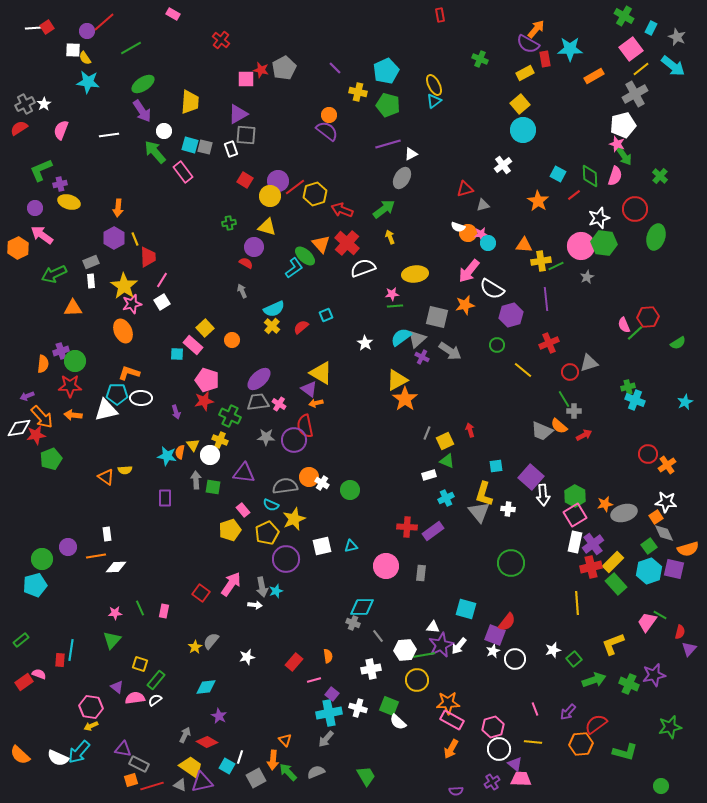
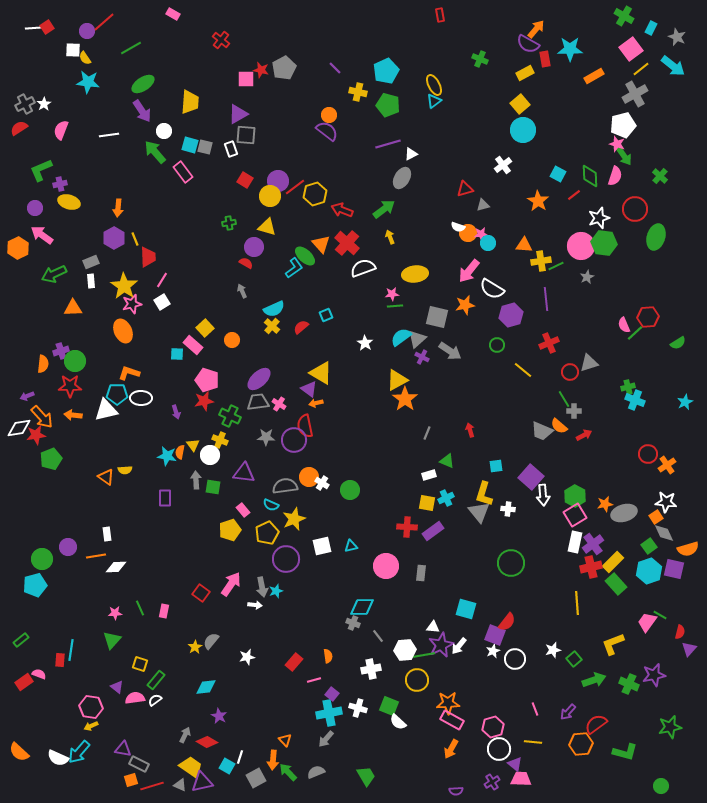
yellow square at (445, 441): moved 18 px left, 62 px down; rotated 36 degrees clockwise
orange semicircle at (20, 755): moved 1 px left, 3 px up
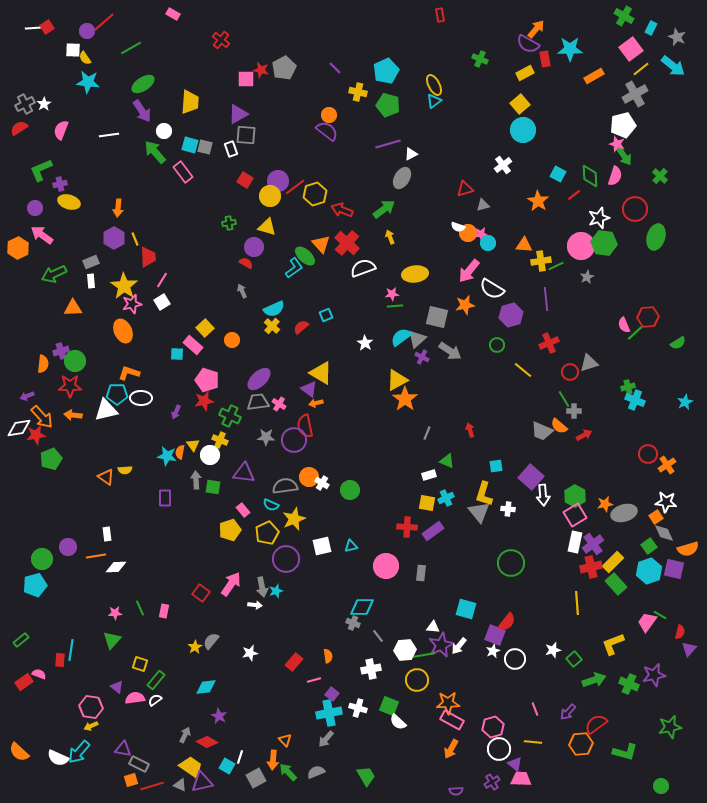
purple arrow at (176, 412): rotated 40 degrees clockwise
white star at (247, 657): moved 3 px right, 4 px up
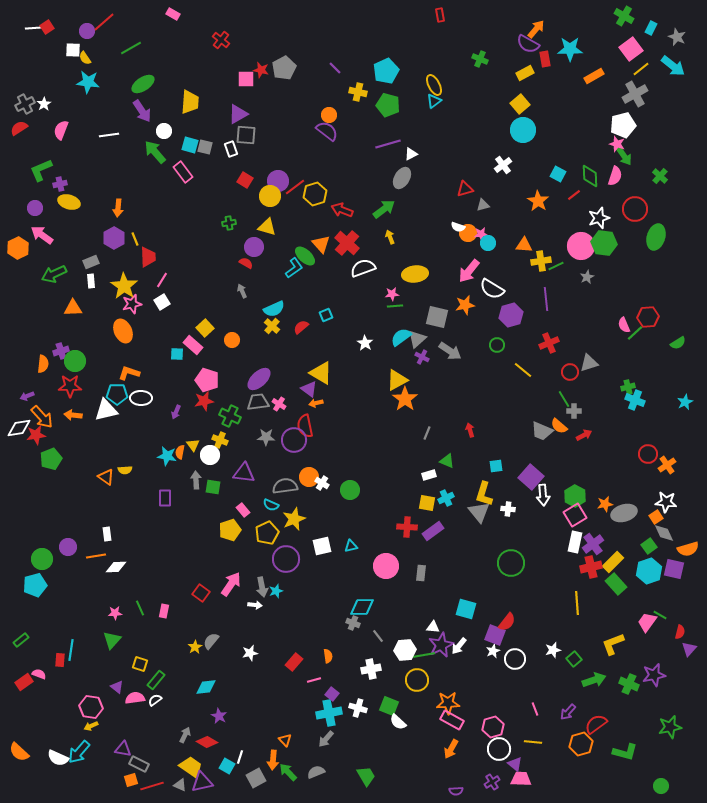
orange hexagon at (581, 744): rotated 10 degrees counterclockwise
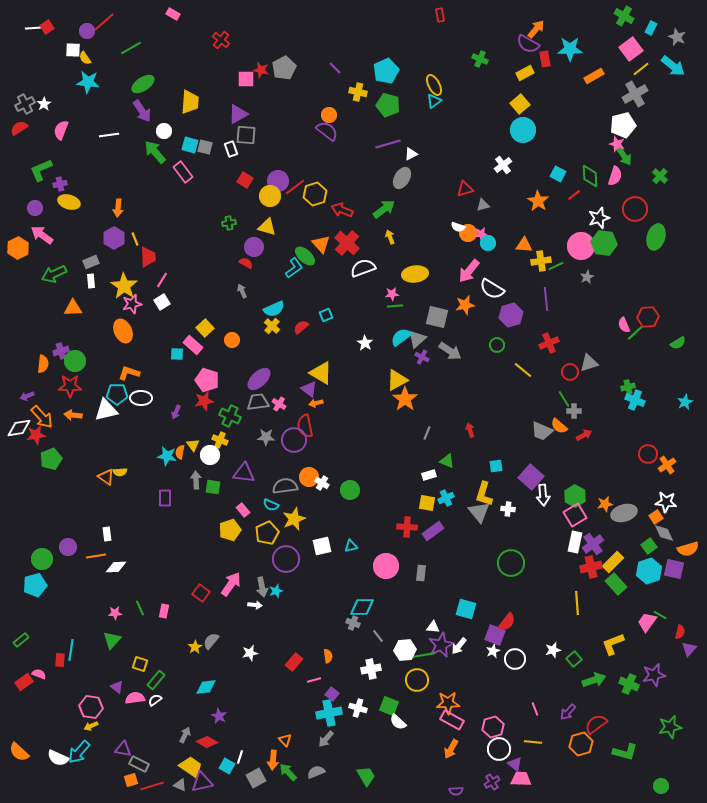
yellow semicircle at (125, 470): moved 5 px left, 2 px down
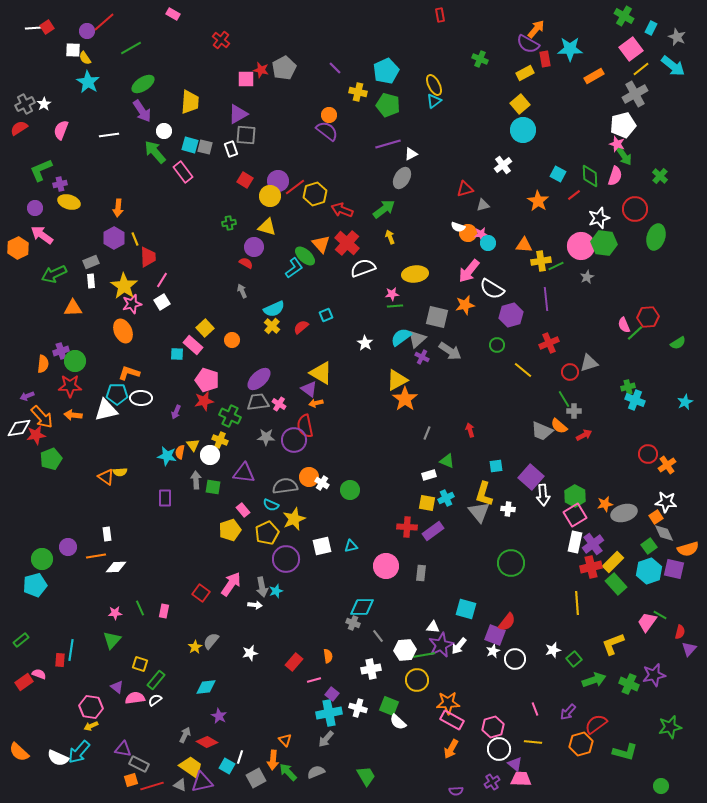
cyan star at (88, 82): rotated 25 degrees clockwise
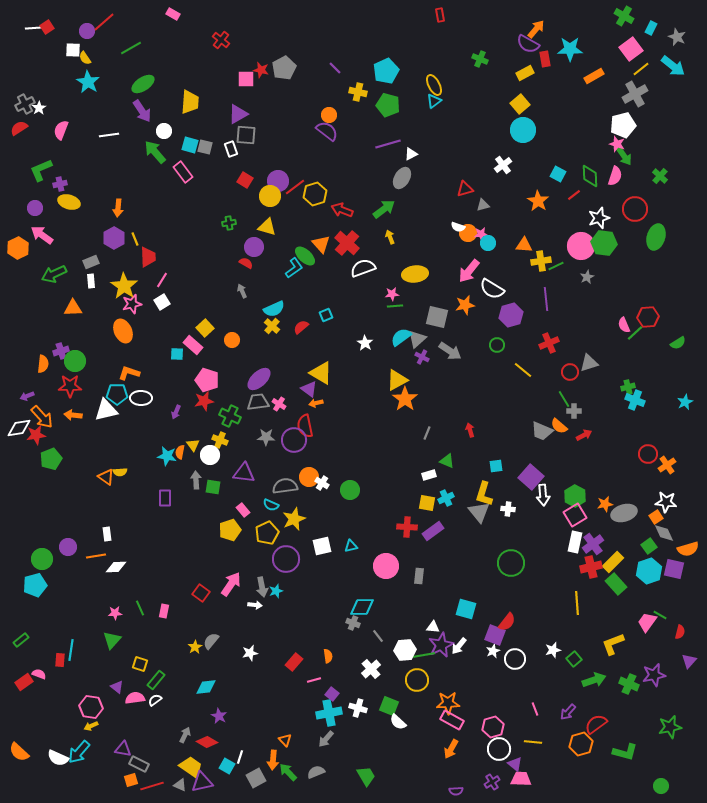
white star at (44, 104): moved 5 px left, 4 px down
gray rectangle at (421, 573): moved 2 px left, 3 px down
purple triangle at (689, 649): moved 12 px down
white cross at (371, 669): rotated 30 degrees counterclockwise
